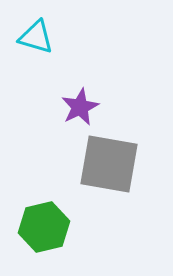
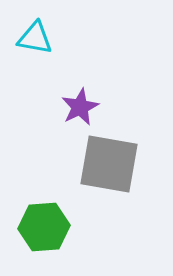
cyan triangle: moved 1 px left, 1 px down; rotated 6 degrees counterclockwise
green hexagon: rotated 9 degrees clockwise
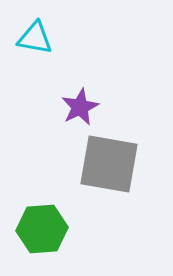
green hexagon: moved 2 px left, 2 px down
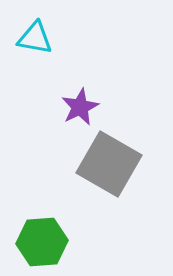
gray square: rotated 20 degrees clockwise
green hexagon: moved 13 px down
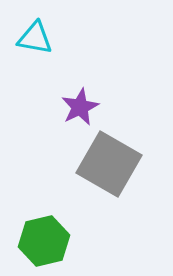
green hexagon: moved 2 px right, 1 px up; rotated 9 degrees counterclockwise
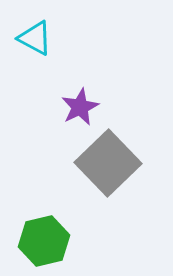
cyan triangle: rotated 18 degrees clockwise
gray square: moved 1 px left, 1 px up; rotated 16 degrees clockwise
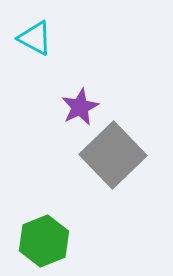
gray square: moved 5 px right, 8 px up
green hexagon: rotated 9 degrees counterclockwise
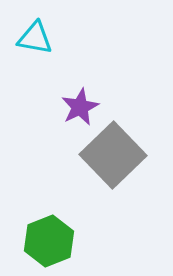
cyan triangle: rotated 18 degrees counterclockwise
green hexagon: moved 5 px right
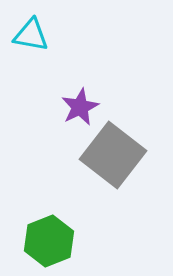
cyan triangle: moved 4 px left, 3 px up
gray square: rotated 8 degrees counterclockwise
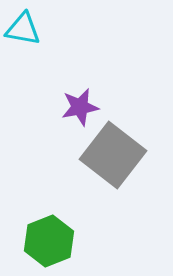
cyan triangle: moved 8 px left, 6 px up
purple star: rotated 15 degrees clockwise
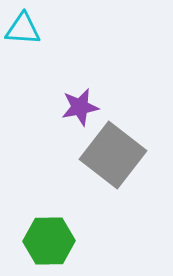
cyan triangle: rotated 6 degrees counterclockwise
green hexagon: rotated 21 degrees clockwise
